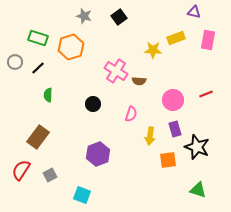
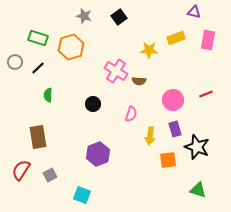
yellow star: moved 4 px left
brown rectangle: rotated 45 degrees counterclockwise
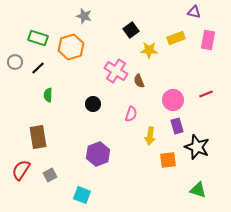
black square: moved 12 px right, 13 px down
brown semicircle: rotated 64 degrees clockwise
purple rectangle: moved 2 px right, 3 px up
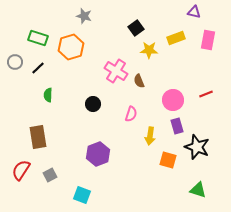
black square: moved 5 px right, 2 px up
orange square: rotated 24 degrees clockwise
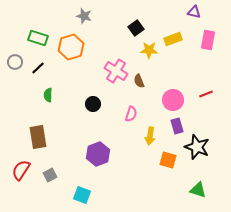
yellow rectangle: moved 3 px left, 1 px down
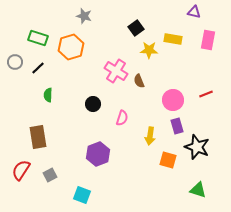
yellow rectangle: rotated 30 degrees clockwise
pink semicircle: moved 9 px left, 4 px down
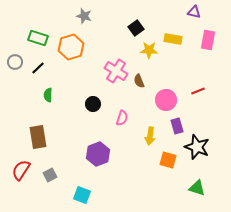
red line: moved 8 px left, 3 px up
pink circle: moved 7 px left
green triangle: moved 1 px left, 2 px up
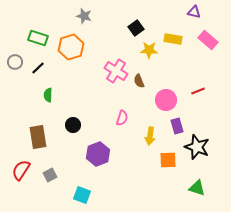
pink rectangle: rotated 60 degrees counterclockwise
black circle: moved 20 px left, 21 px down
orange square: rotated 18 degrees counterclockwise
